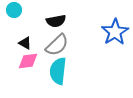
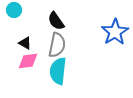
black semicircle: rotated 66 degrees clockwise
gray semicircle: rotated 35 degrees counterclockwise
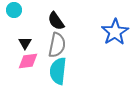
black triangle: rotated 32 degrees clockwise
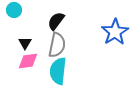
black semicircle: rotated 72 degrees clockwise
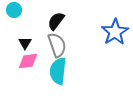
gray semicircle: rotated 30 degrees counterclockwise
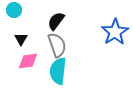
black triangle: moved 4 px left, 4 px up
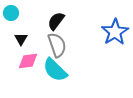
cyan circle: moved 3 px left, 3 px down
cyan semicircle: moved 3 px left, 1 px up; rotated 52 degrees counterclockwise
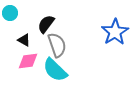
cyan circle: moved 1 px left
black semicircle: moved 10 px left, 3 px down
black triangle: moved 3 px right, 1 px down; rotated 32 degrees counterclockwise
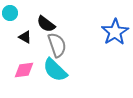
black semicircle: rotated 90 degrees counterclockwise
black triangle: moved 1 px right, 3 px up
pink diamond: moved 4 px left, 9 px down
